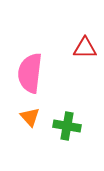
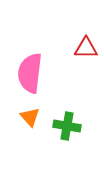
red triangle: moved 1 px right
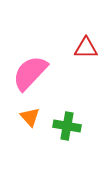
pink semicircle: rotated 36 degrees clockwise
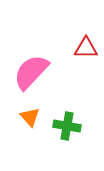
pink semicircle: moved 1 px right, 1 px up
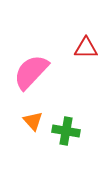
orange triangle: moved 3 px right, 4 px down
green cross: moved 1 px left, 5 px down
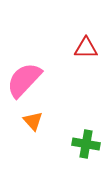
pink semicircle: moved 7 px left, 8 px down
green cross: moved 20 px right, 13 px down
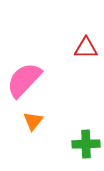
orange triangle: rotated 20 degrees clockwise
green cross: rotated 12 degrees counterclockwise
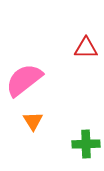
pink semicircle: rotated 9 degrees clockwise
orange triangle: rotated 10 degrees counterclockwise
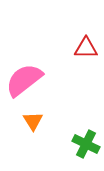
green cross: rotated 28 degrees clockwise
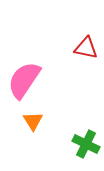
red triangle: rotated 10 degrees clockwise
pink semicircle: rotated 18 degrees counterclockwise
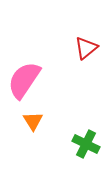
red triangle: rotated 50 degrees counterclockwise
